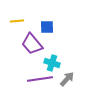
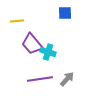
blue square: moved 18 px right, 14 px up
cyan cross: moved 4 px left, 11 px up
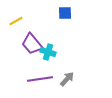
yellow line: moved 1 px left; rotated 24 degrees counterclockwise
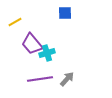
yellow line: moved 1 px left, 1 px down
cyan cross: moved 1 px left, 1 px down; rotated 35 degrees counterclockwise
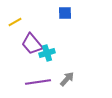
purple line: moved 2 px left, 3 px down
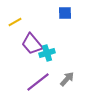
purple line: rotated 30 degrees counterclockwise
